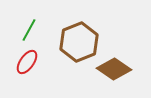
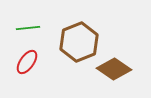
green line: moved 1 px left, 2 px up; rotated 55 degrees clockwise
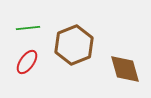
brown hexagon: moved 5 px left, 3 px down
brown diamond: moved 11 px right; rotated 40 degrees clockwise
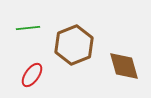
red ellipse: moved 5 px right, 13 px down
brown diamond: moved 1 px left, 3 px up
